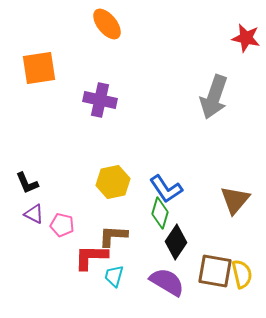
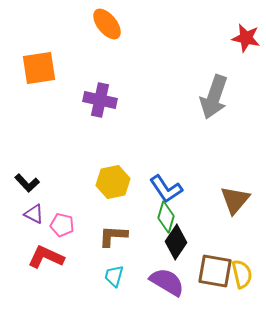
black L-shape: rotated 20 degrees counterclockwise
green diamond: moved 6 px right, 4 px down
red L-shape: moved 45 px left; rotated 24 degrees clockwise
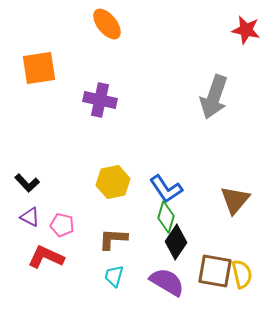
red star: moved 8 px up
purple triangle: moved 4 px left, 3 px down
brown L-shape: moved 3 px down
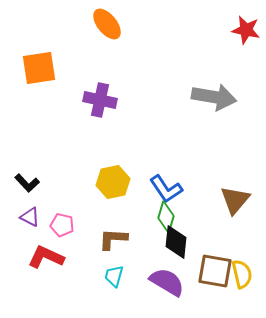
gray arrow: rotated 99 degrees counterclockwise
black diamond: rotated 28 degrees counterclockwise
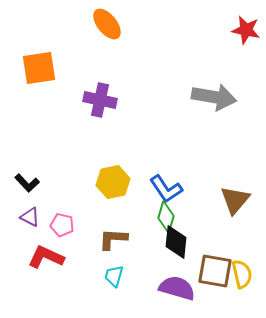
purple semicircle: moved 10 px right, 6 px down; rotated 15 degrees counterclockwise
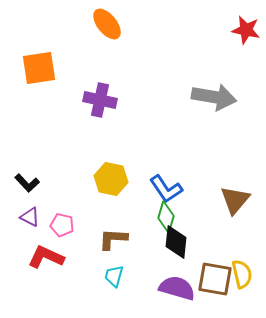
yellow hexagon: moved 2 px left, 3 px up; rotated 24 degrees clockwise
brown square: moved 8 px down
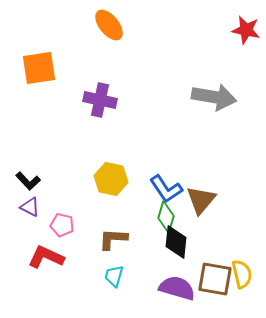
orange ellipse: moved 2 px right, 1 px down
black L-shape: moved 1 px right, 2 px up
brown triangle: moved 34 px left
purple triangle: moved 10 px up
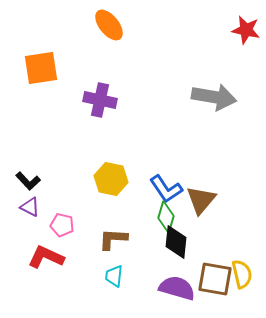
orange square: moved 2 px right
cyan trapezoid: rotated 10 degrees counterclockwise
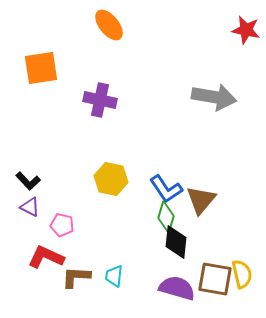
brown L-shape: moved 37 px left, 38 px down
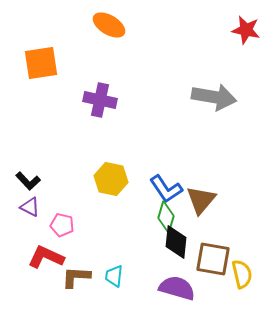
orange ellipse: rotated 20 degrees counterclockwise
orange square: moved 5 px up
brown square: moved 2 px left, 20 px up
